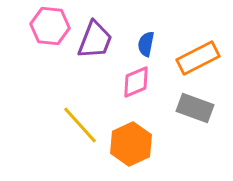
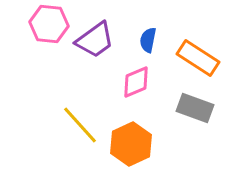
pink hexagon: moved 1 px left, 2 px up
purple trapezoid: rotated 33 degrees clockwise
blue semicircle: moved 2 px right, 4 px up
orange rectangle: rotated 60 degrees clockwise
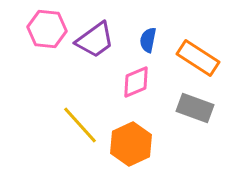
pink hexagon: moved 2 px left, 5 px down
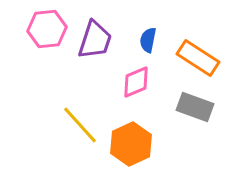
pink hexagon: rotated 12 degrees counterclockwise
purple trapezoid: rotated 36 degrees counterclockwise
gray rectangle: moved 1 px up
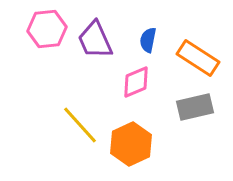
purple trapezoid: rotated 138 degrees clockwise
gray rectangle: rotated 33 degrees counterclockwise
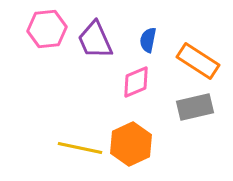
orange rectangle: moved 3 px down
yellow line: moved 23 px down; rotated 36 degrees counterclockwise
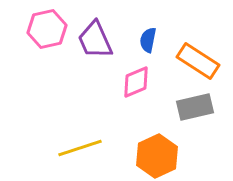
pink hexagon: rotated 6 degrees counterclockwise
orange hexagon: moved 26 px right, 12 px down
yellow line: rotated 30 degrees counterclockwise
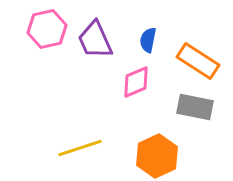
gray rectangle: rotated 24 degrees clockwise
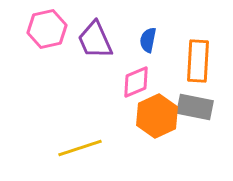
orange rectangle: rotated 60 degrees clockwise
orange hexagon: moved 40 px up
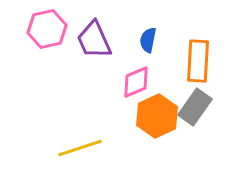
purple trapezoid: moved 1 px left
gray rectangle: rotated 66 degrees counterclockwise
